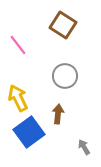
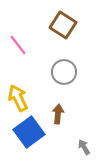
gray circle: moved 1 px left, 4 px up
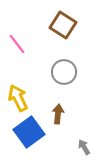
pink line: moved 1 px left, 1 px up
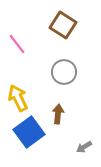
gray arrow: rotated 91 degrees counterclockwise
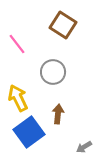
gray circle: moved 11 px left
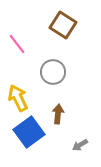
gray arrow: moved 4 px left, 2 px up
